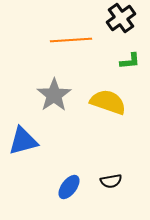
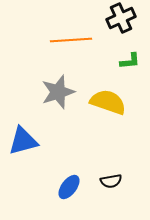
black cross: rotated 12 degrees clockwise
gray star: moved 4 px right, 3 px up; rotated 16 degrees clockwise
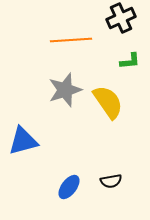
gray star: moved 7 px right, 2 px up
yellow semicircle: rotated 36 degrees clockwise
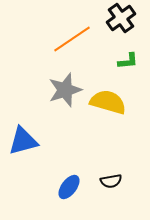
black cross: rotated 12 degrees counterclockwise
orange line: moved 1 px right, 1 px up; rotated 30 degrees counterclockwise
green L-shape: moved 2 px left
yellow semicircle: rotated 39 degrees counterclockwise
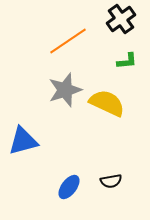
black cross: moved 1 px down
orange line: moved 4 px left, 2 px down
green L-shape: moved 1 px left
yellow semicircle: moved 1 px left, 1 px down; rotated 9 degrees clockwise
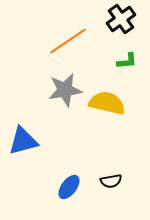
gray star: rotated 8 degrees clockwise
yellow semicircle: rotated 12 degrees counterclockwise
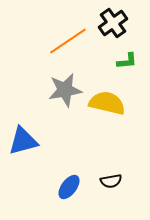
black cross: moved 8 px left, 4 px down
